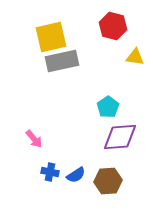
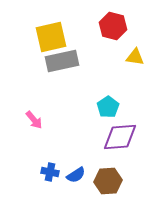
pink arrow: moved 19 px up
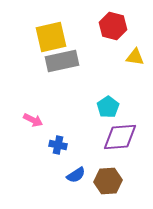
pink arrow: moved 1 px left; rotated 24 degrees counterclockwise
blue cross: moved 8 px right, 27 px up
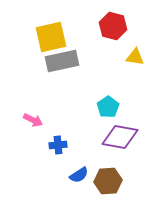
purple diamond: rotated 15 degrees clockwise
blue cross: rotated 18 degrees counterclockwise
blue semicircle: moved 3 px right
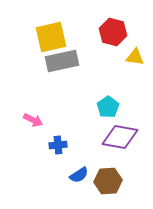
red hexagon: moved 6 px down
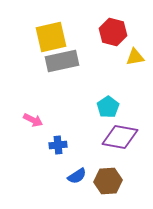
yellow triangle: rotated 18 degrees counterclockwise
blue semicircle: moved 2 px left, 1 px down
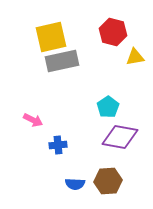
blue semicircle: moved 2 px left, 8 px down; rotated 36 degrees clockwise
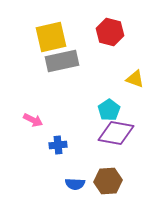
red hexagon: moved 3 px left
yellow triangle: moved 22 px down; rotated 30 degrees clockwise
cyan pentagon: moved 1 px right, 3 px down
purple diamond: moved 4 px left, 4 px up
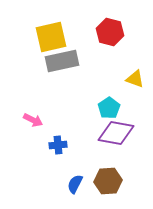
cyan pentagon: moved 2 px up
blue semicircle: rotated 114 degrees clockwise
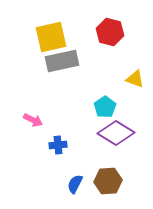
cyan pentagon: moved 4 px left, 1 px up
purple diamond: rotated 21 degrees clockwise
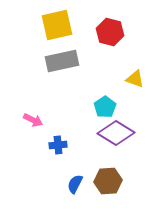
yellow square: moved 6 px right, 12 px up
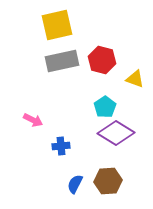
red hexagon: moved 8 px left, 28 px down
blue cross: moved 3 px right, 1 px down
